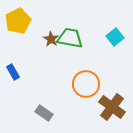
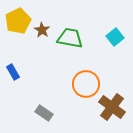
brown star: moved 9 px left, 9 px up
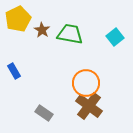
yellow pentagon: moved 2 px up
green trapezoid: moved 4 px up
blue rectangle: moved 1 px right, 1 px up
orange circle: moved 1 px up
brown cross: moved 23 px left, 1 px up
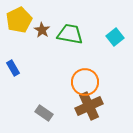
yellow pentagon: moved 1 px right, 1 px down
blue rectangle: moved 1 px left, 3 px up
orange circle: moved 1 px left, 1 px up
brown cross: rotated 28 degrees clockwise
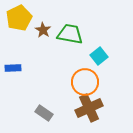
yellow pentagon: moved 2 px up
brown star: moved 1 px right
cyan square: moved 16 px left, 19 px down
blue rectangle: rotated 63 degrees counterclockwise
brown cross: moved 2 px down
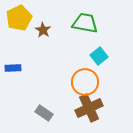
green trapezoid: moved 15 px right, 11 px up
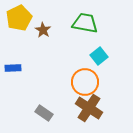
brown cross: rotated 32 degrees counterclockwise
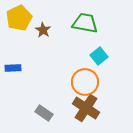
brown cross: moved 3 px left
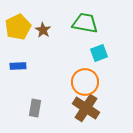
yellow pentagon: moved 1 px left, 9 px down
cyan square: moved 3 px up; rotated 18 degrees clockwise
blue rectangle: moved 5 px right, 2 px up
gray rectangle: moved 9 px left, 5 px up; rotated 66 degrees clockwise
